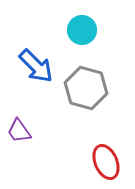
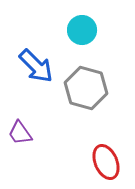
purple trapezoid: moved 1 px right, 2 px down
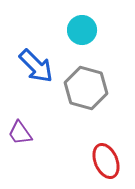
red ellipse: moved 1 px up
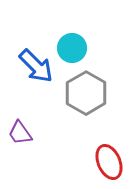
cyan circle: moved 10 px left, 18 px down
gray hexagon: moved 5 px down; rotated 15 degrees clockwise
red ellipse: moved 3 px right, 1 px down
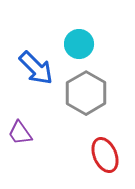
cyan circle: moved 7 px right, 4 px up
blue arrow: moved 2 px down
red ellipse: moved 4 px left, 7 px up
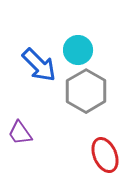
cyan circle: moved 1 px left, 6 px down
blue arrow: moved 3 px right, 3 px up
gray hexagon: moved 2 px up
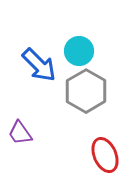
cyan circle: moved 1 px right, 1 px down
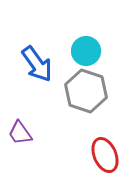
cyan circle: moved 7 px right
blue arrow: moved 2 px left, 1 px up; rotated 9 degrees clockwise
gray hexagon: rotated 12 degrees counterclockwise
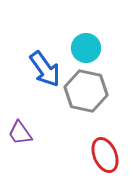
cyan circle: moved 3 px up
blue arrow: moved 8 px right, 5 px down
gray hexagon: rotated 6 degrees counterclockwise
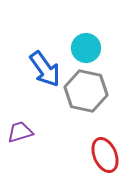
purple trapezoid: moved 1 px up; rotated 108 degrees clockwise
